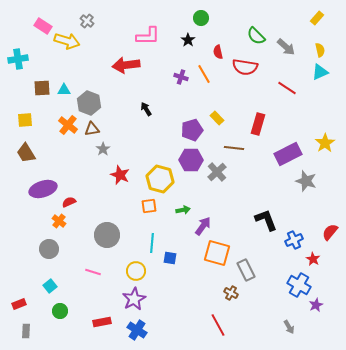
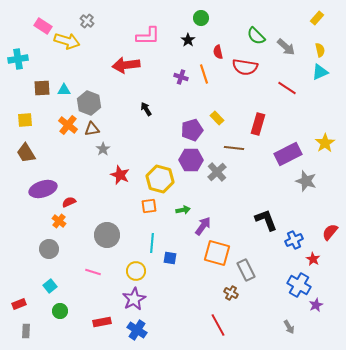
orange line at (204, 74): rotated 12 degrees clockwise
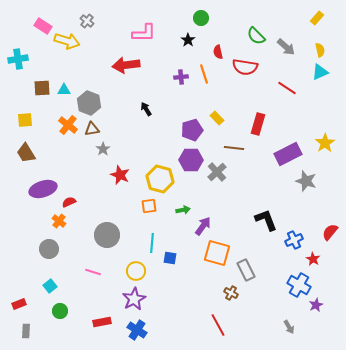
pink L-shape at (148, 36): moved 4 px left, 3 px up
purple cross at (181, 77): rotated 24 degrees counterclockwise
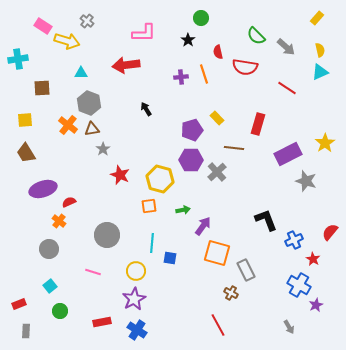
cyan triangle at (64, 90): moved 17 px right, 17 px up
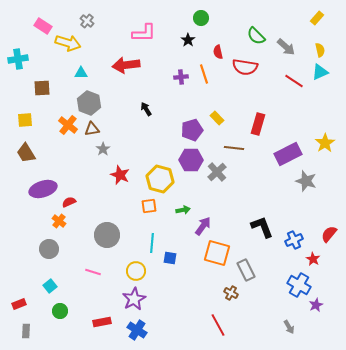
yellow arrow at (67, 41): moved 1 px right, 2 px down
red line at (287, 88): moved 7 px right, 7 px up
black L-shape at (266, 220): moved 4 px left, 7 px down
red semicircle at (330, 232): moved 1 px left, 2 px down
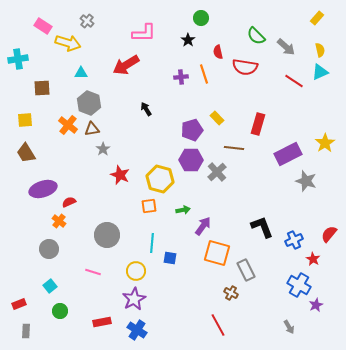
red arrow at (126, 65): rotated 24 degrees counterclockwise
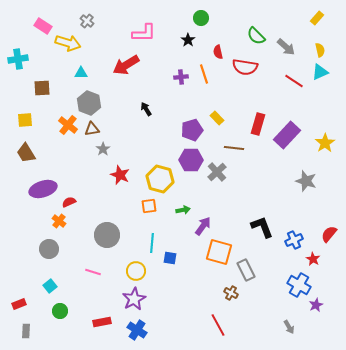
purple rectangle at (288, 154): moved 1 px left, 19 px up; rotated 20 degrees counterclockwise
orange square at (217, 253): moved 2 px right, 1 px up
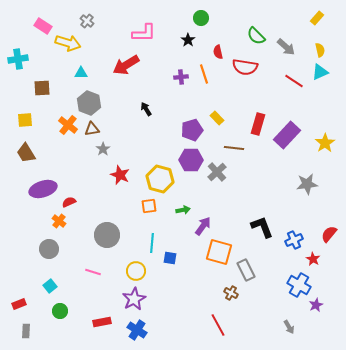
gray star at (306, 181): moved 1 px right, 3 px down; rotated 25 degrees counterclockwise
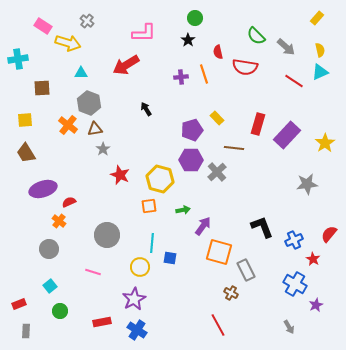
green circle at (201, 18): moved 6 px left
brown triangle at (92, 129): moved 3 px right
yellow circle at (136, 271): moved 4 px right, 4 px up
blue cross at (299, 285): moved 4 px left, 1 px up
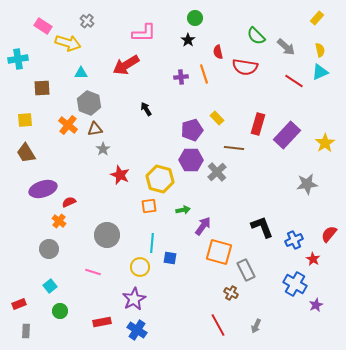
gray arrow at (289, 327): moved 33 px left, 1 px up; rotated 56 degrees clockwise
